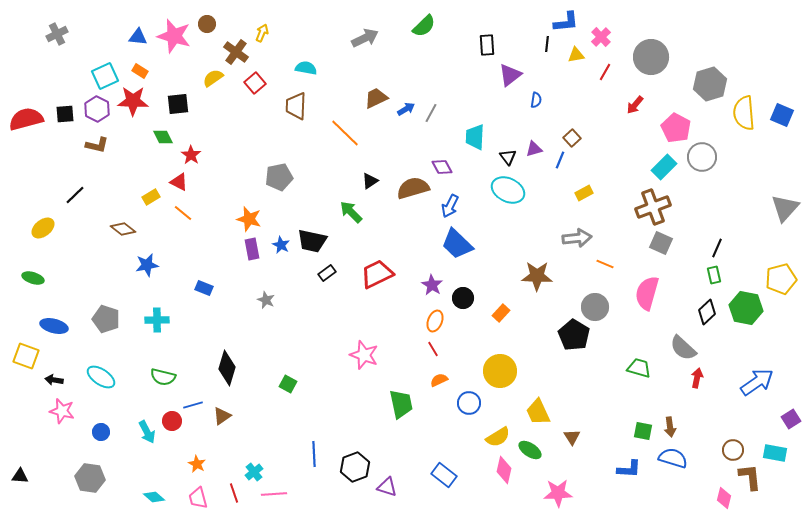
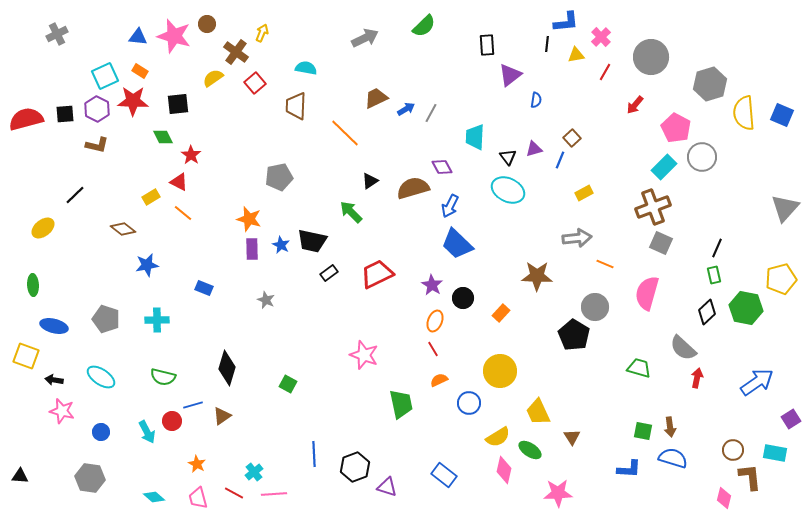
purple rectangle at (252, 249): rotated 10 degrees clockwise
black rectangle at (327, 273): moved 2 px right
green ellipse at (33, 278): moved 7 px down; rotated 70 degrees clockwise
red line at (234, 493): rotated 42 degrees counterclockwise
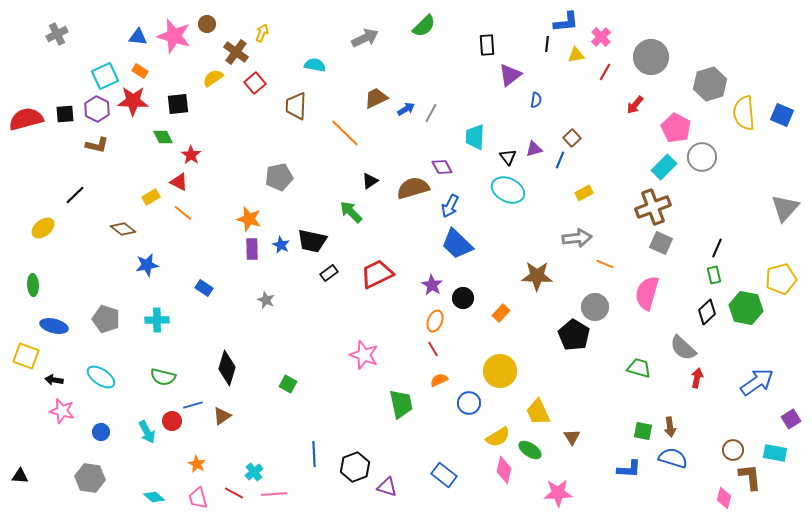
cyan semicircle at (306, 68): moved 9 px right, 3 px up
blue rectangle at (204, 288): rotated 12 degrees clockwise
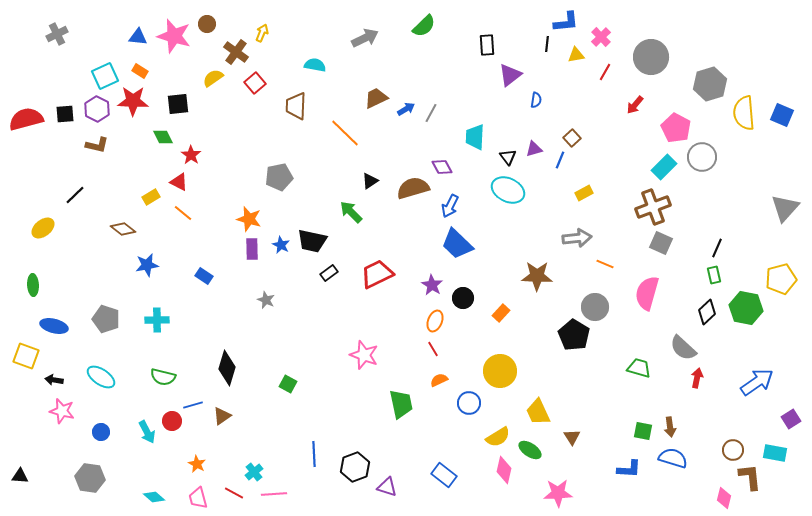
blue rectangle at (204, 288): moved 12 px up
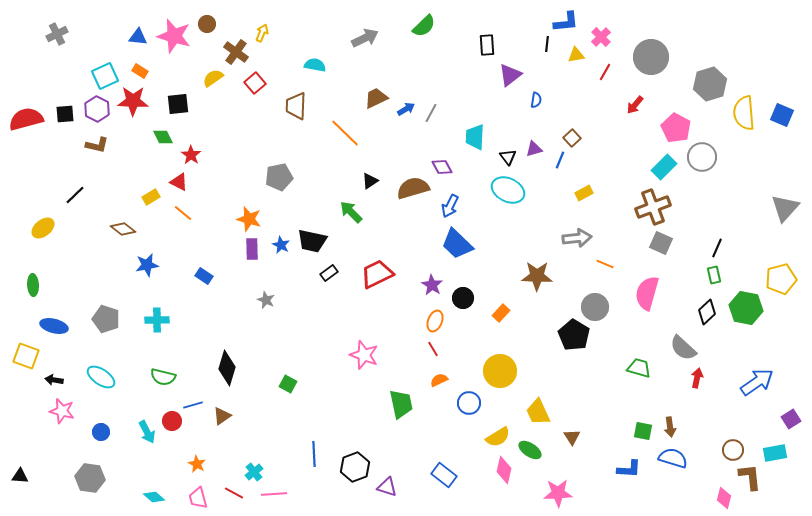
cyan rectangle at (775, 453): rotated 20 degrees counterclockwise
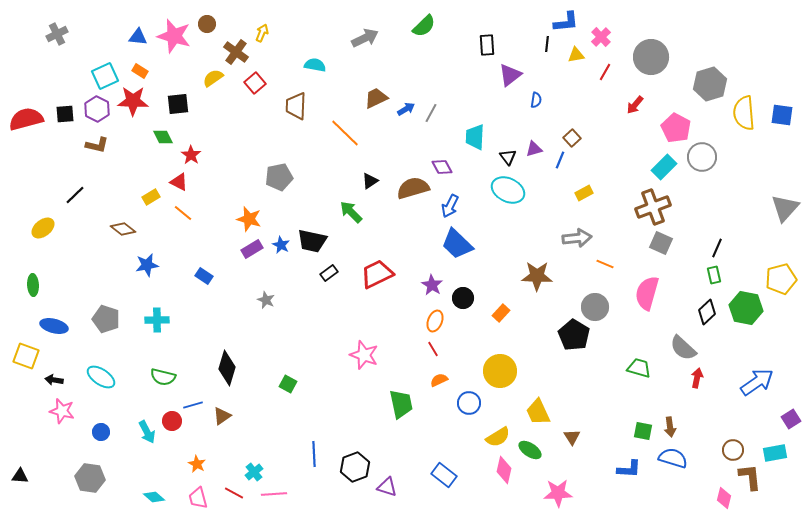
blue square at (782, 115): rotated 15 degrees counterclockwise
purple rectangle at (252, 249): rotated 60 degrees clockwise
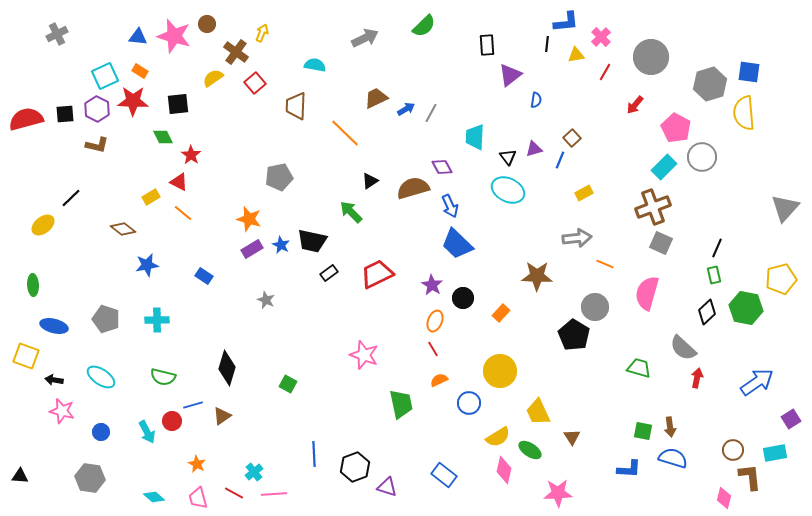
blue square at (782, 115): moved 33 px left, 43 px up
black line at (75, 195): moved 4 px left, 3 px down
blue arrow at (450, 206): rotated 50 degrees counterclockwise
yellow ellipse at (43, 228): moved 3 px up
